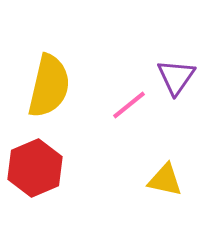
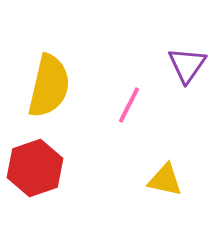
purple triangle: moved 11 px right, 12 px up
pink line: rotated 24 degrees counterclockwise
red hexagon: rotated 4 degrees clockwise
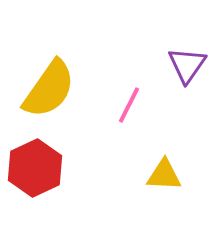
yellow semicircle: moved 3 px down; rotated 22 degrees clockwise
red hexagon: rotated 6 degrees counterclockwise
yellow triangle: moved 1 px left, 5 px up; rotated 9 degrees counterclockwise
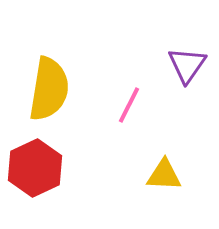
yellow semicircle: rotated 26 degrees counterclockwise
